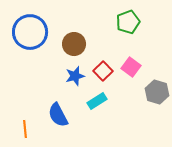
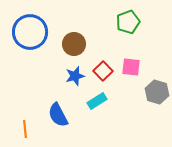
pink square: rotated 30 degrees counterclockwise
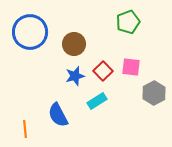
gray hexagon: moved 3 px left, 1 px down; rotated 15 degrees clockwise
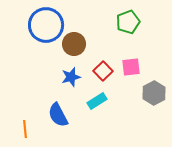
blue circle: moved 16 px right, 7 px up
pink square: rotated 12 degrees counterclockwise
blue star: moved 4 px left, 1 px down
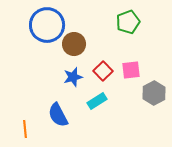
blue circle: moved 1 px right
pink square: moved 3 px down
blue star: moved 2 px right
